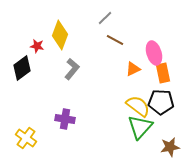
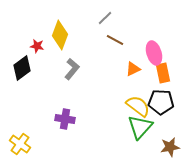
yellow cross: moved 6 px left, 6 px down
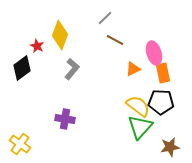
red star: rotated 16 degrees clockwise
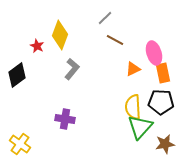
black diamond: moved 5 px left, 7 px down
yellow semicircle: moved 5 px left, 1 px down; rotated 130 degrees counterclockwise
brown star: moved 5 px left, 3 px up
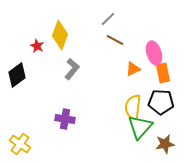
gray line: moved 3 px right, 1 px down
yellow semicircle: rotated 10 degrees clockwise
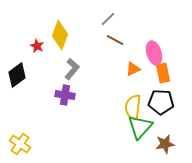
purple cross: moved 24 px up
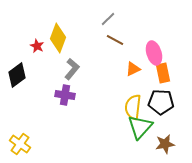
yellow diamond: moved 2 px left, 3 px down
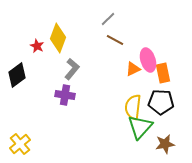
pink ellipse: moved 6 px left, 7 px down
yellow cross: rotated 15 degrees clockwise
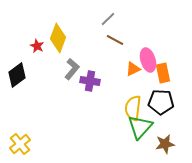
purple cross: moved 25 px right, 14 px up
yellow semicircle: moved 1 px down
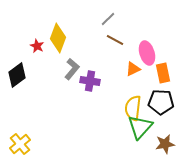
pink ellipse: moved 1 px left, 7 px up
